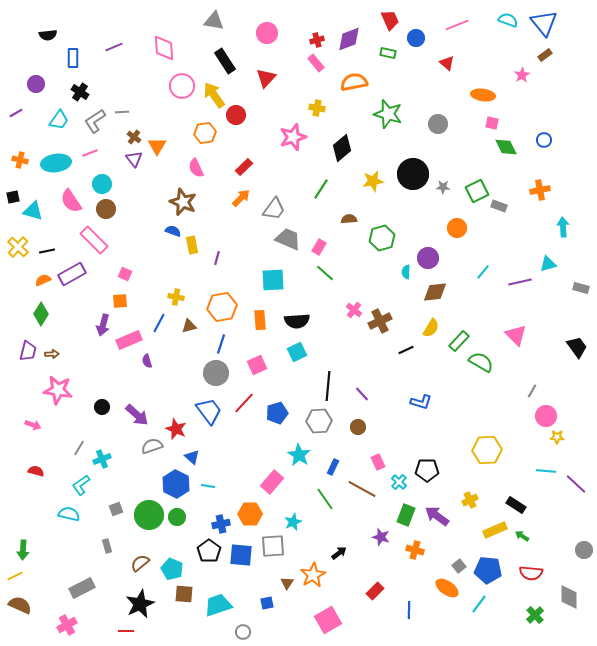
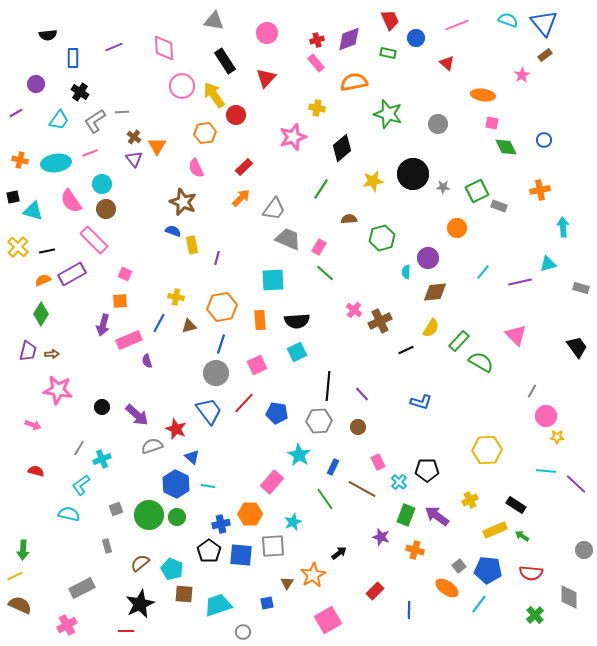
blue pentagon at (277, 413): rotated 25 degrees clockwise
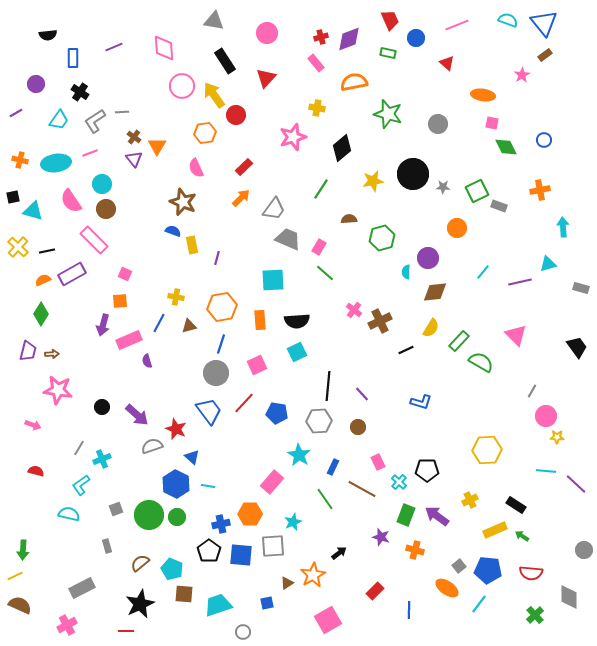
red cross at (317, 40): moved 4 px right, 3 px up
brown triangle at (287, 583): rotated 24 degrees clockwise
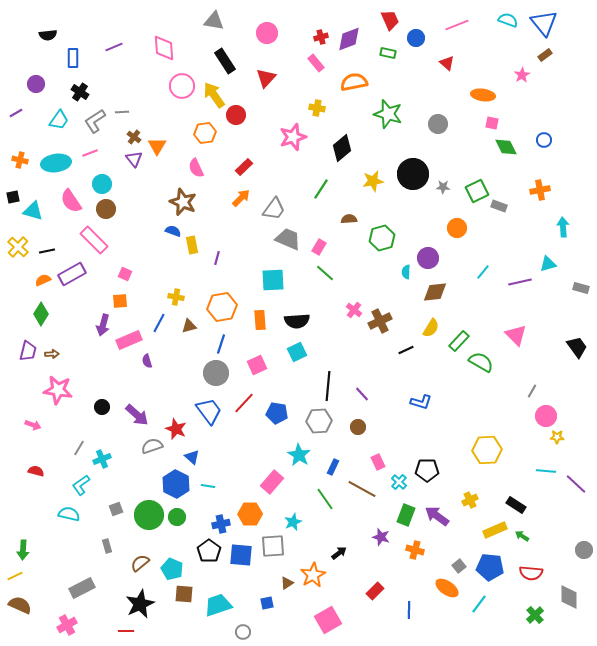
blue pentagon at (488, 570): moved 2 px right, 3 px up
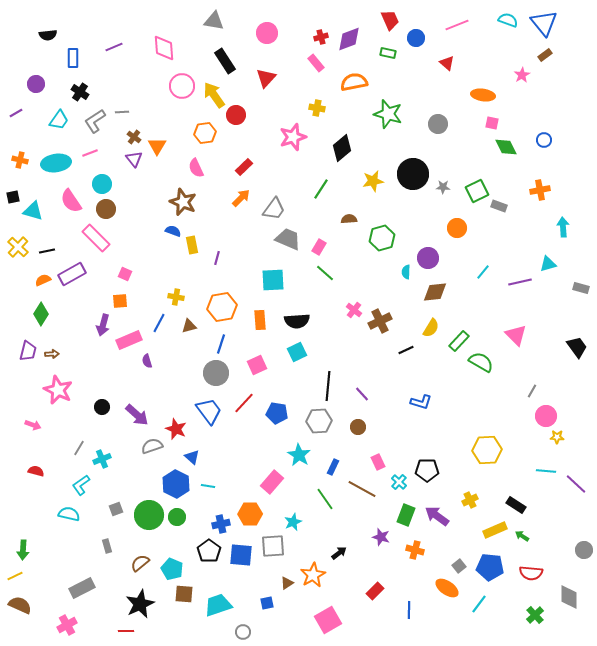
pink rectangle at (94, 240): moved 2 px right, 2 px up
pink star at (58, 390): rotated 16 degrees clockwise
